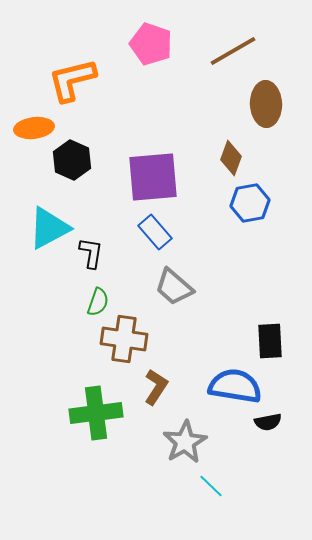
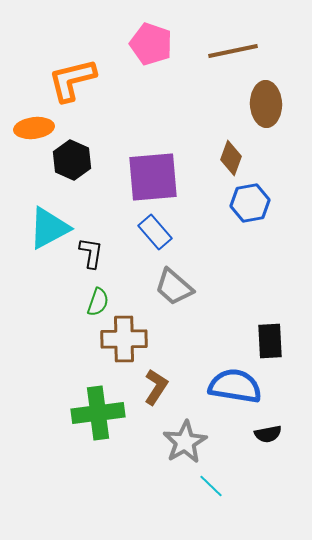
brown line: rotated 18 degrees clockwise
brown cross: rotated 9 degrees counterclockwise
green cross: moved 2 px right
black semicircle: moved 12 px down
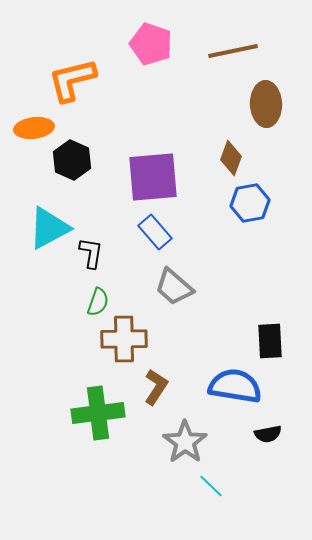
gray star: rotated 6 degrees counterclockwise
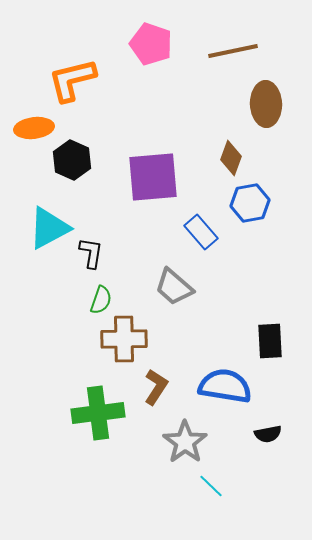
blue rectangle: moved 46 px right
green semicircle: moved 3 px right, 2 px up
blue semicircle: moved 10 px left
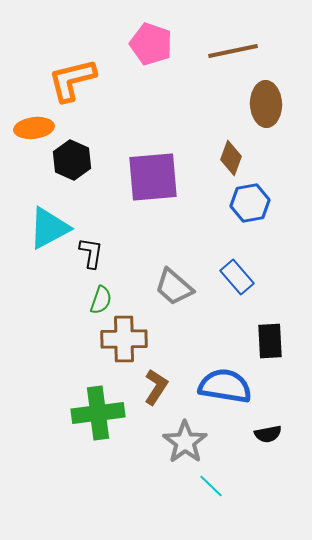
blue rectangle: moved 36 px right, 45 px down
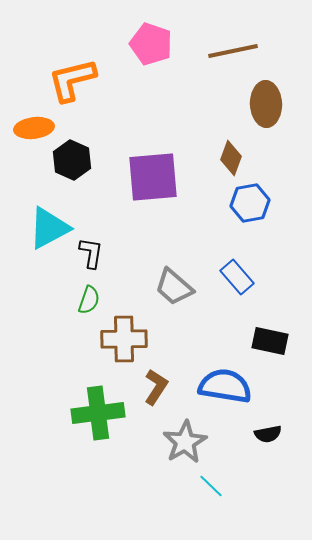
green semicircle: moved 12 px left
black rectangle: rotated 75 degrees counterclockwise
gray star: rotated 6 degrees clockwise
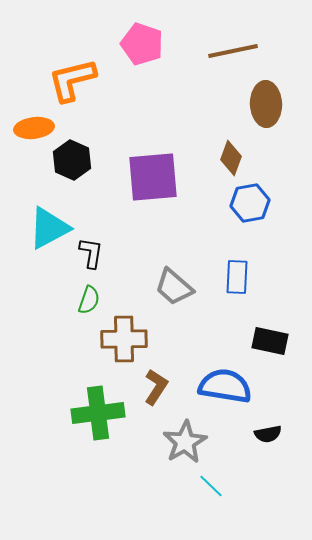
pink pentagon: moved 9 px left
blue rectangle: rotated 44 degrees clockwise
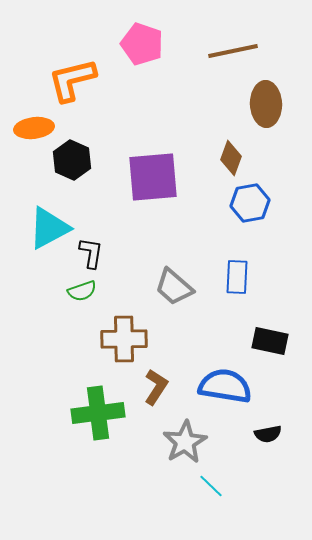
green semicircle: moved 7 px left, 9 px up; rotated 52 degrees clockwise
